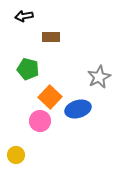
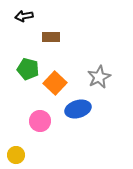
orange square: moved 5 px right, 14 px up
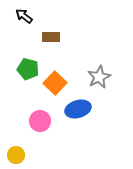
black arrow: rotated 48 degrees clockwise
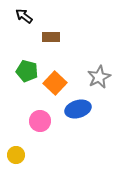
green pentagon: moved 1 px left, 2 px down
